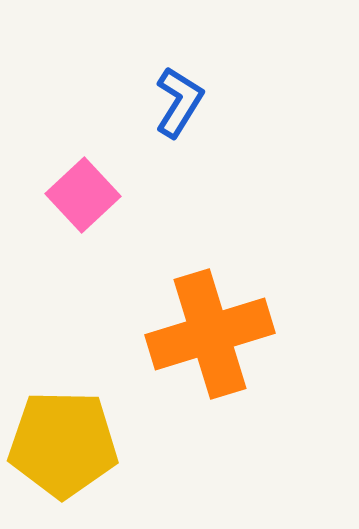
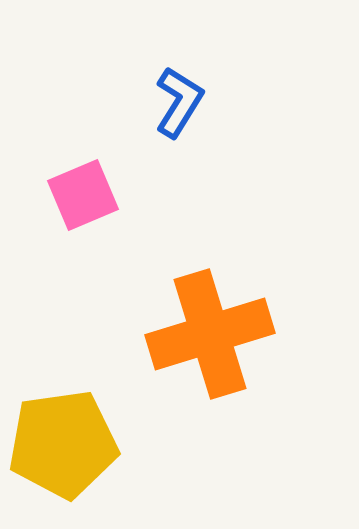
pink square: rotated 20 degrees clockwise
yellow pentagon: rotated 9 degrees counterclockwise
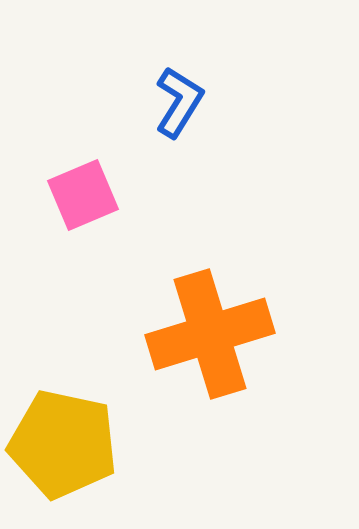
yellow pentagon: rotated 20 degrees clockwise
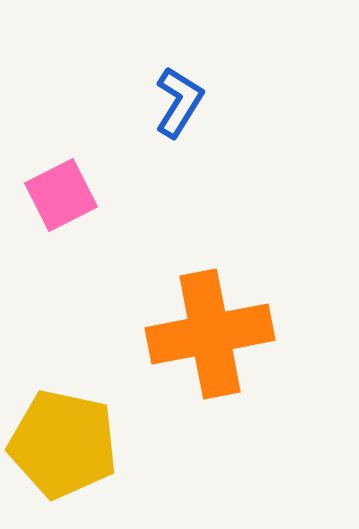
pink square: moved 22 px left; rotated 4 degrees counterclockwise
orange cross: rotated 6 degrees clockwise
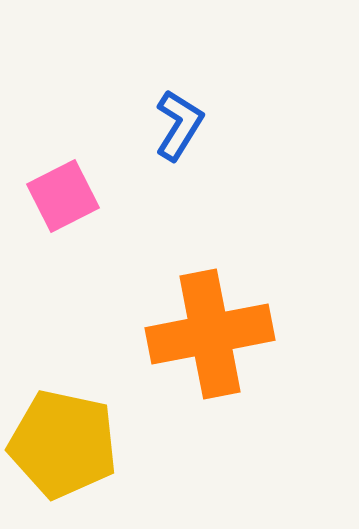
blue L-shape: moved 23 px down
pink square: moved 2 px right, 1 px down
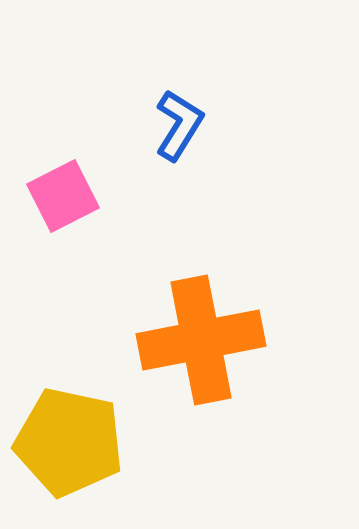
orange cross: moved 9 px left, 6 px down
yellow pentagon: moved 6 px right, 2 px up
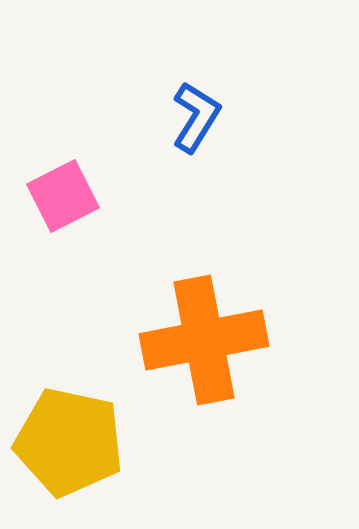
blue L-shape: moved 17 px right, 8 px up
orange cross: moved 3 px right
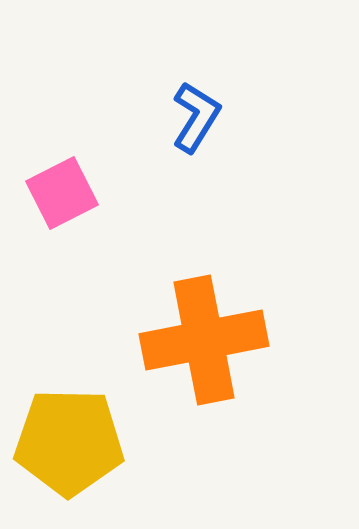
pink square: moved 1 px left, 3 px up
yellow pentagon: rotated 11 degrees counterclockwise
